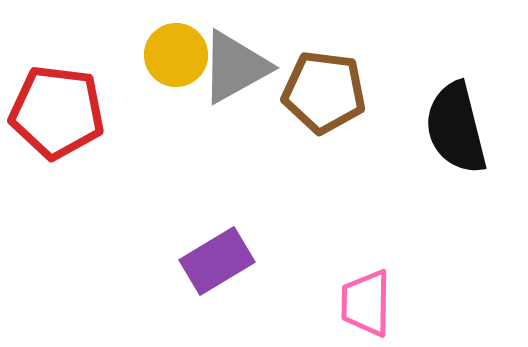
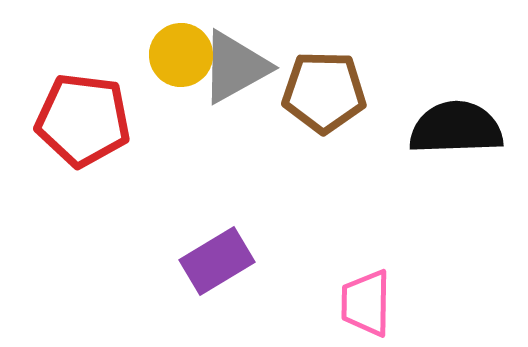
yellow circle: moved 5 px right
brown pentagon: rotated 6 degrees counterclockwise
red pentagon: moved 26 px right, 8 px down
black semicircle: rotated 102 degrees clockwise
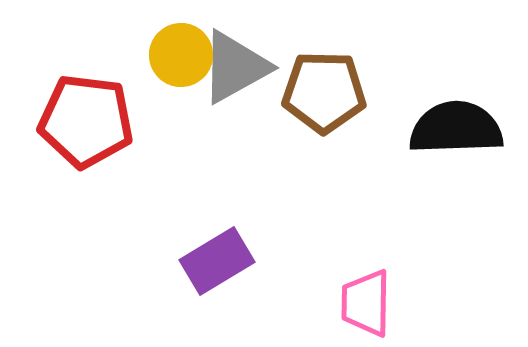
red pentagon: moved 3 px right, 1 px down
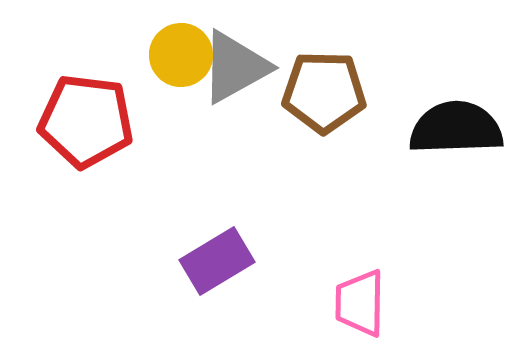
pink trapezoid: moved 6 px left
